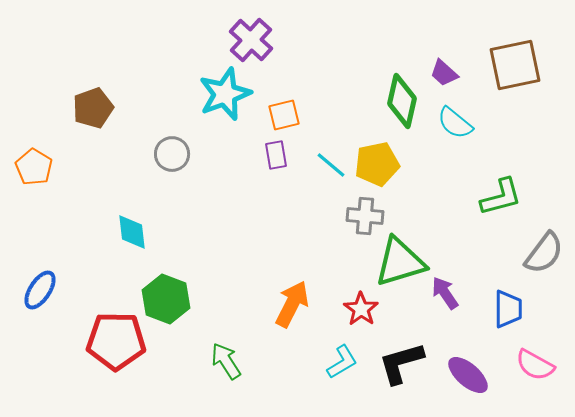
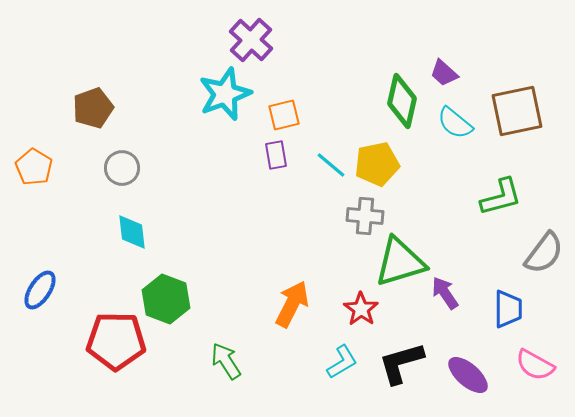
brown square: moved 2 px right, 46 px down
gray circle: moved 50 px left, 14 px down
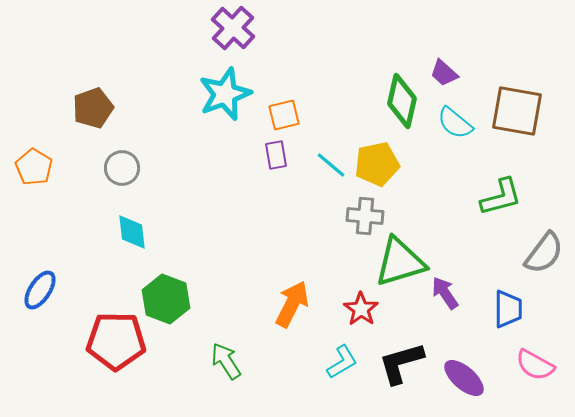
purple cross: moved 18 px left, 12 px up
brown square: rotated 22 degrees clockwise
purple ellipse: moved 4 px left, 3 px down
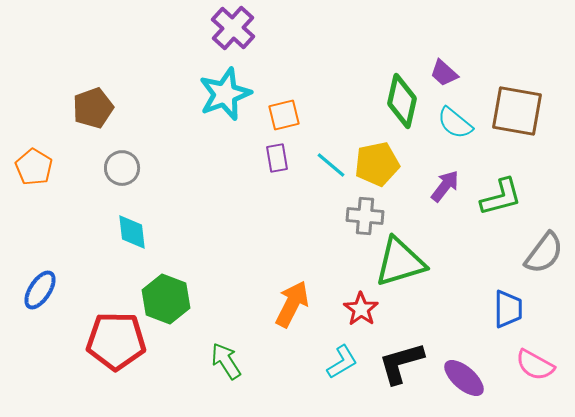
purple rectangle: moved 1 px right, 3 px down
purple arrow: moved 107 px up; rotated 72 degrees clockwise
